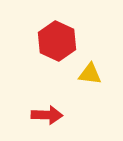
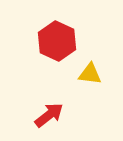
red arrow: moved 2 px right; rotated 40 degrees counterclockwise
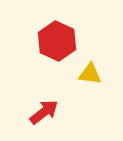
red arrow: moved 5 px left, 3 px up
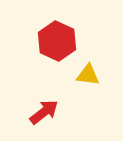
yellow triangle: moved 2 px left, 1 px down
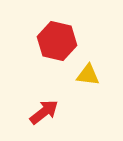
red hexagon: rotated 12 degrees counterclockwise
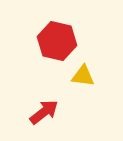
yellow triangle: moved 5 px left, 1 px down
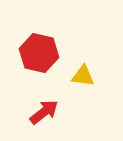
red hexagon: moved 18 px left, 12 px down
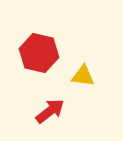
red arrow: moved 6 px right, 1 px up
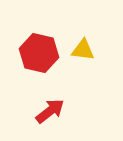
yellow triangle: moved 26 px up
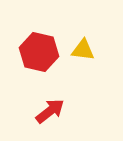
red hexagon: moved 1 px up
